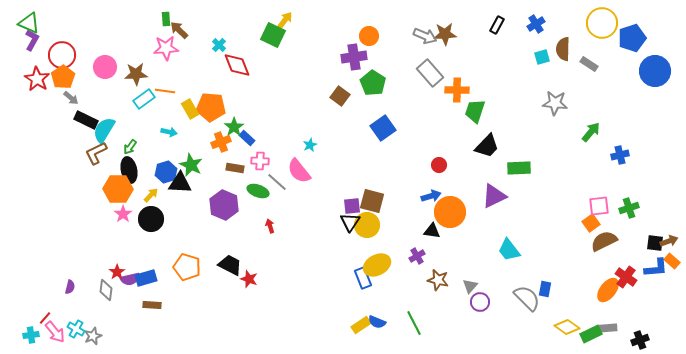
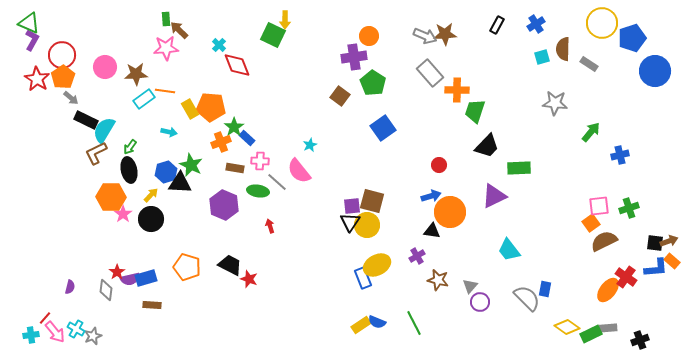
yellow arrow at (285, 20): rotated 144 degrees clockwise
orange hexagon at (118, 189): moved 7 px left, 8 px down
green ellipse at (258, 191): rotated 10 degrees counterclockwise
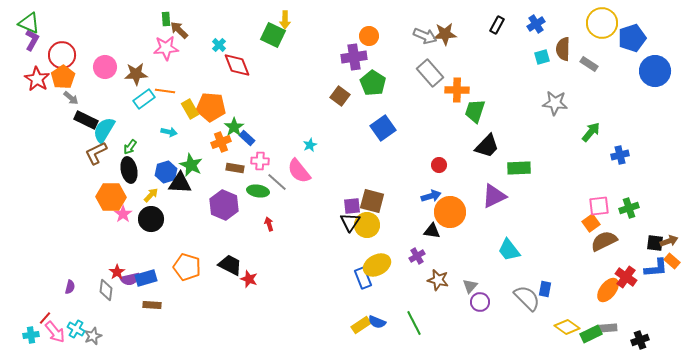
red arrow at (270, 226): moved 1 px left, 2 px up
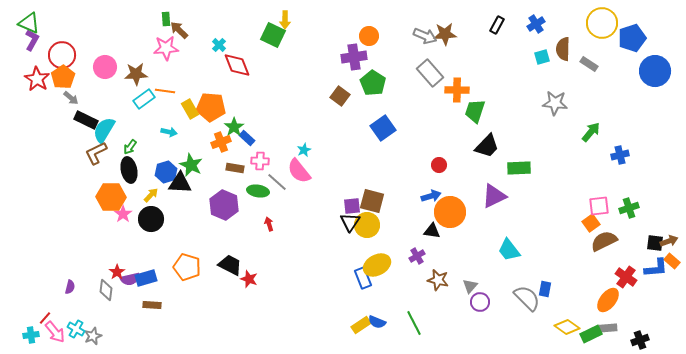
cyan star at (310, 145): moved 6 px left, 5 px down
orange ellipse at (608, 290): moved 10 px down
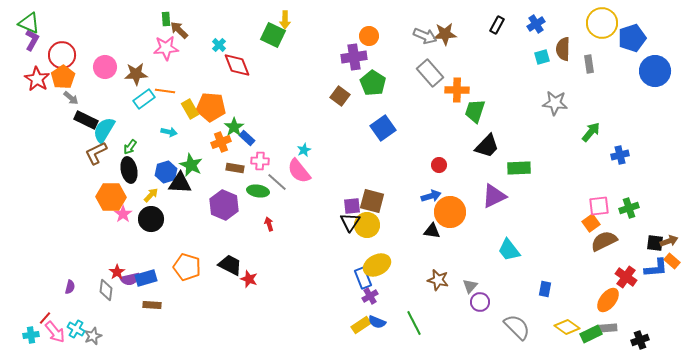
gray rectangle at (589, 64): rotated 48 degrees clockwise
purple cross at (417, 256): moved 47 px left, 40 px down
gray semicircle at (527, 298): moved 10 px left, 29 px down
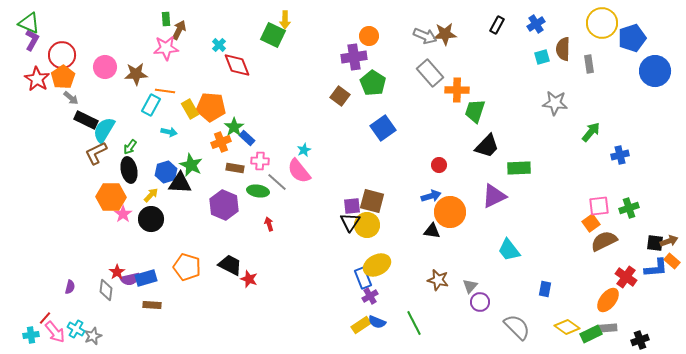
brown arrow at (179, 30): rotated 72 degrees clockwise
cyan rectangle at (144, 99): moved 7 px right, 6 px down; rotated 25 degrees counterclockwise
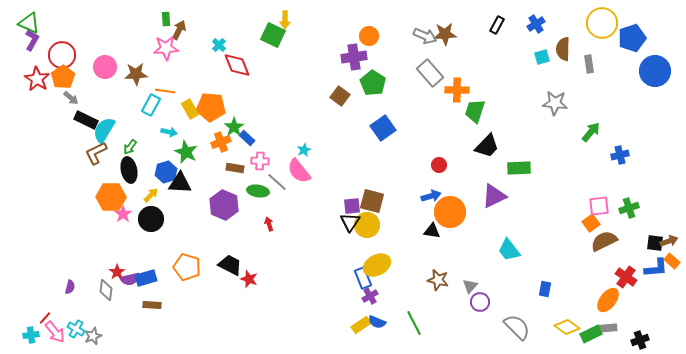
green star at (191, 165): moved 5 px left, 13 px up
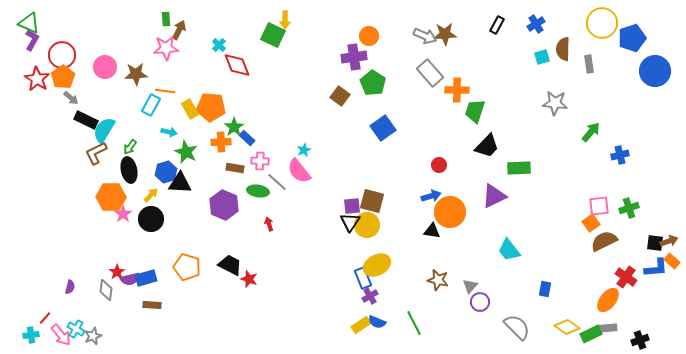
orange cross at (221, 142): rotated 18 degrees clockwise
pink arrow at (55, 332): moved 6 px right, 3 px down
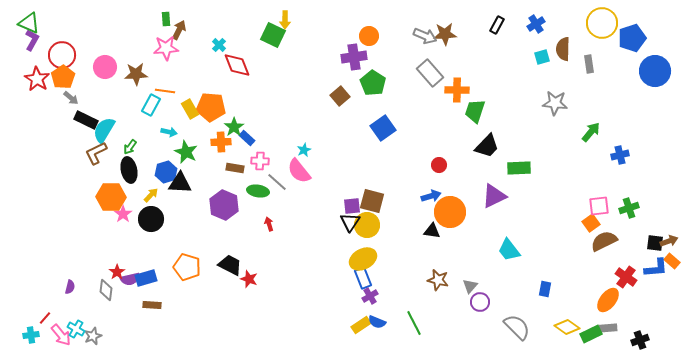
brown square at (340, 96): rotated 12 degrees clockwise
yellow ellipse at (377, 265): moved 14 px left, 6 px up
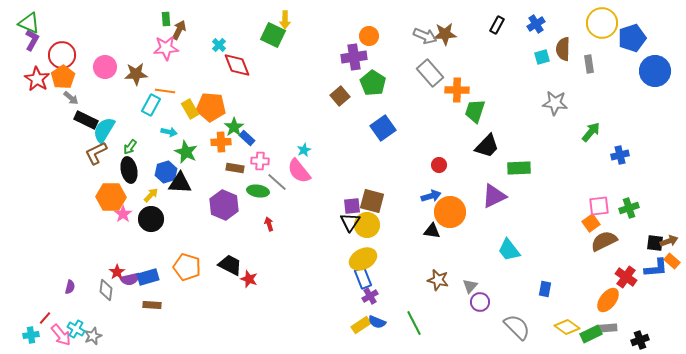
blue rectangle at (146, 278): moved 2 px right, 1 px up
